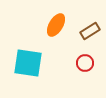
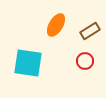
red circle: moved 2 px up
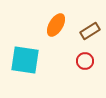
cyan square: moved 3 px left, 3 px up
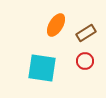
brown rectangle: moved 4 px left, 2 px down
cyan square: moved 17 px right, 8 px down
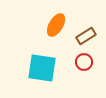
brown rectangle: moved 3 px down
red circle: moved 1 px left, 1 px down
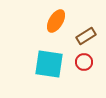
orange ellipse: moved 4 px up
cyan square: moved 7 px right, 4 px up
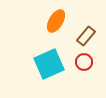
brown rectangle: rotated 18 degrees counterclockwise
cyan square: rotated 32 degrees counterclockwise
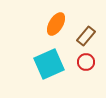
orange ellipse: moved 3 px down
red circle: moved 2 px right
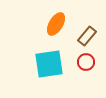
brown rectangle: moved 1 px right
cyan square: rotated 16 degrees clockwise
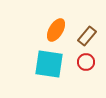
orange ellipse: moved 6 px down
cyan square: rotated 16 degrees clockwise
